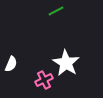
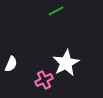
white star: rotated 12 degrees clockwise
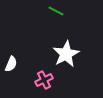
green line: rotated 56 degrees clockwise
white star: moved 9 px up
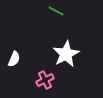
white semicircle: moved 3 px right, 5 px up
pink cross: moved 1 px right
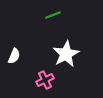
green line: moved 3 px left, 4 px down; rotated 49 degrees counterclockwise
white semicircle: moved 3 px up
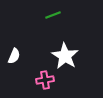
white star: moved 1 px left, 2 px down; rotated 12 degrees counterclockwise
pink cross: rotated 18 degrees clockwise
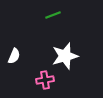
white star: rotated 24 degrees clockwise
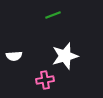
white semicircle: rotated 63 degrees clockwise
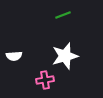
green line: moved 10 px right
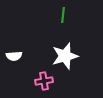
green line: rotated 63 degrees counterclockwise
pink cross: moved 1 px left, 1 px down
